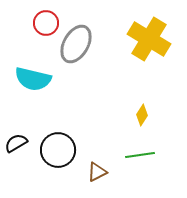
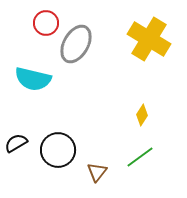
green line: moved 2 px down; rotated 28 degrees counterclockwise
brown triangle: rotated 25 degrees counterclockwise
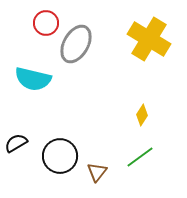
black circle: moved 2 px right, 6 px down
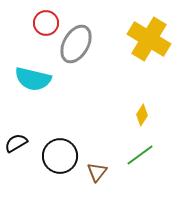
green line: moved 2 px up
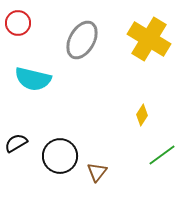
red circle: moved 28 px left
gray ellipse: moved 6 px right, 4 px up
green line: moved 22 px right
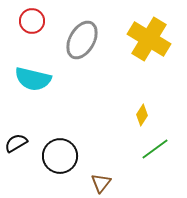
red circle: moved 14 px right, 2 px up
green line: moved 7 px left, 6 px up
brown triangle: moved 4 px right, 11 px down
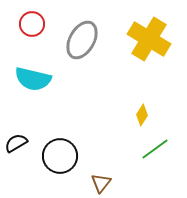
red circle: moved 3 px down
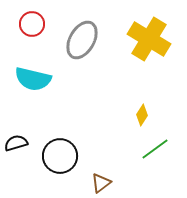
black semicircle: rotated 15 degrees clockwise
brown triangle: rotated 15 degrees clockwise
